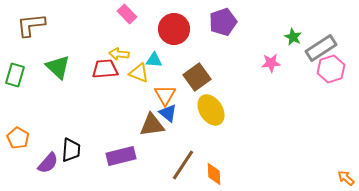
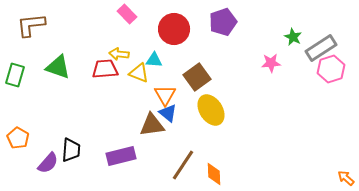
green triangle: rotated 24 degrees counterclockwise
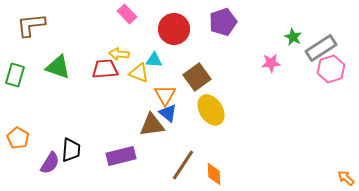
purple semicircle: moved 2 px right; rotated 10 degrees counterclockwise
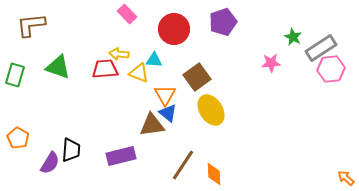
pink hexagon: rotated 12 degrees clockwise
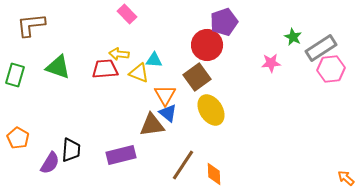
purple pentagon: moved 1 px right
red circle: moved 33 px right, 16 px down
purple rectangle: moved 1 px up
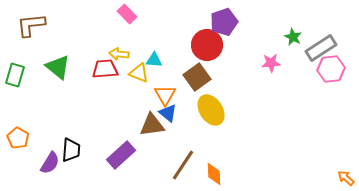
green triangle: rotated 20 degrees clockwise
purple rectangle: rotated 28 degrees counterclockwise
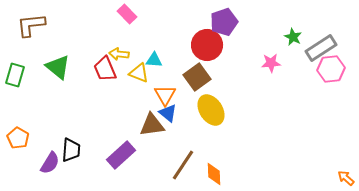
red trapezoid: rotated 108 degrees counterclockwise
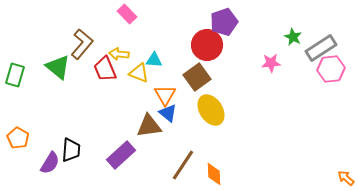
brown L-shape: moved 51 px right, 19 px down; rotated 136 degrees clockwise
brown triangle: moved 3 px left, 1 px down
